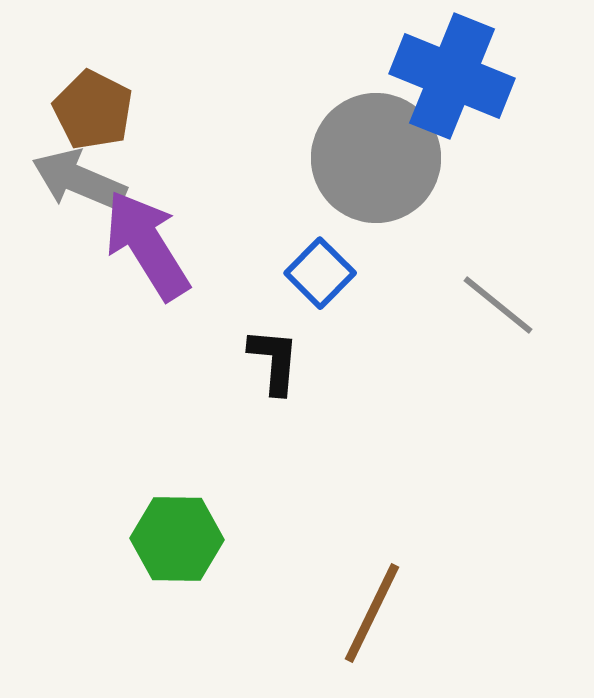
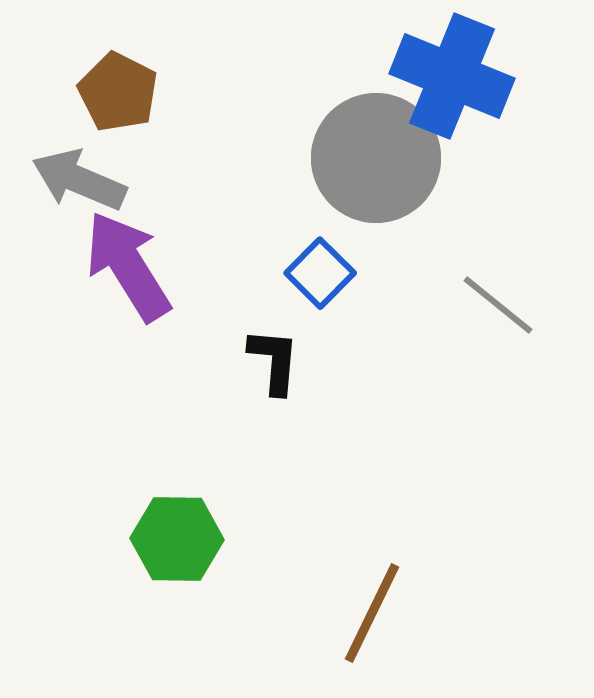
brown pentagon: moved 25 px right, 18 px up
purple arrow: moved 19 px left, 21 px down
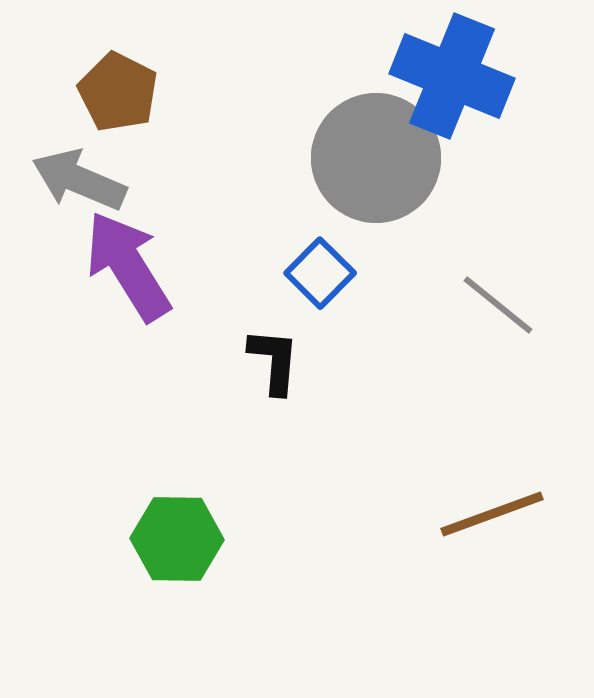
brown line: moved 120 px right, 99 px up; rotated 44 degrees clockwise
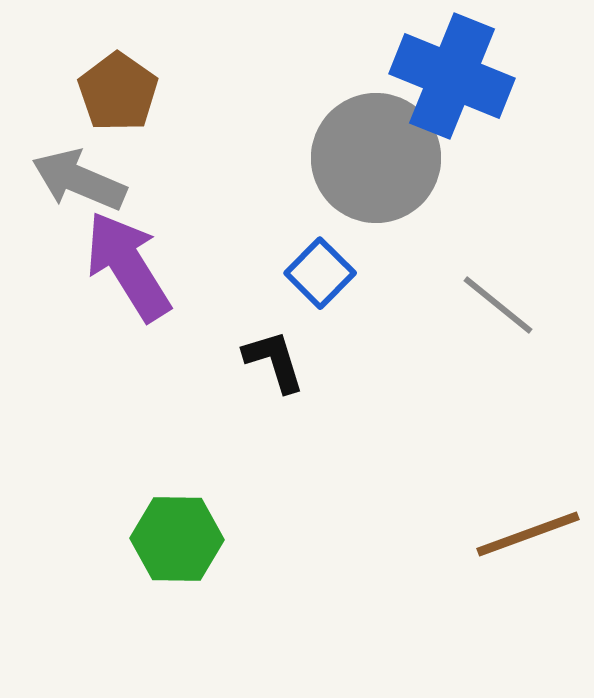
brown pentagon: rotated 8 degrees clockwise
black L-shape: rotated 22 degrees counterclockwise
brown line: moved 36 px right, 20 px down
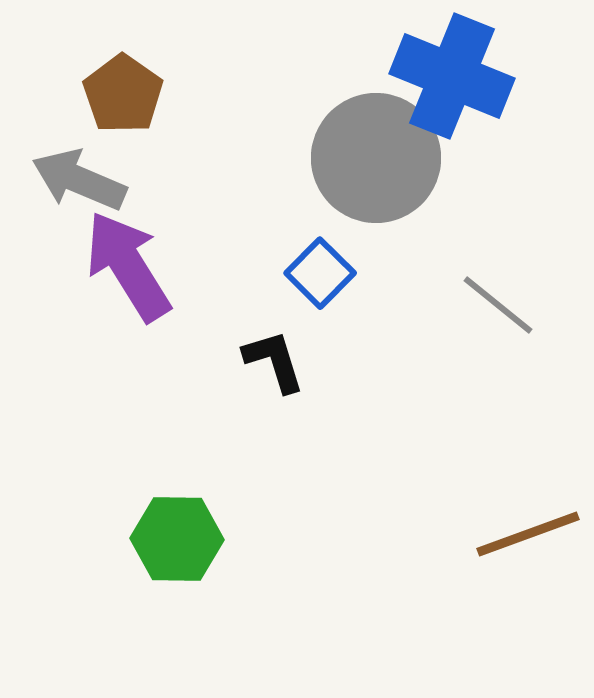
brown pentagon: moved 5 px right, 2 px down
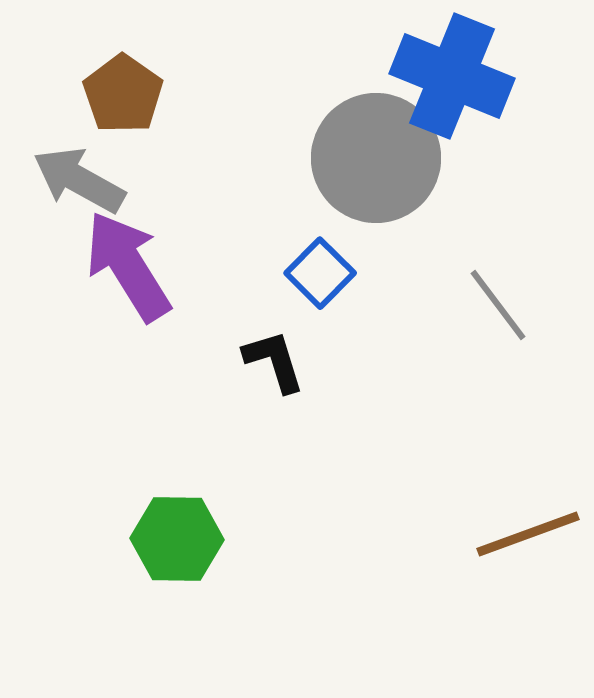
gray arrow: rotated 6 degrees clockwise
gray line: rotated 14 degrees clockwise
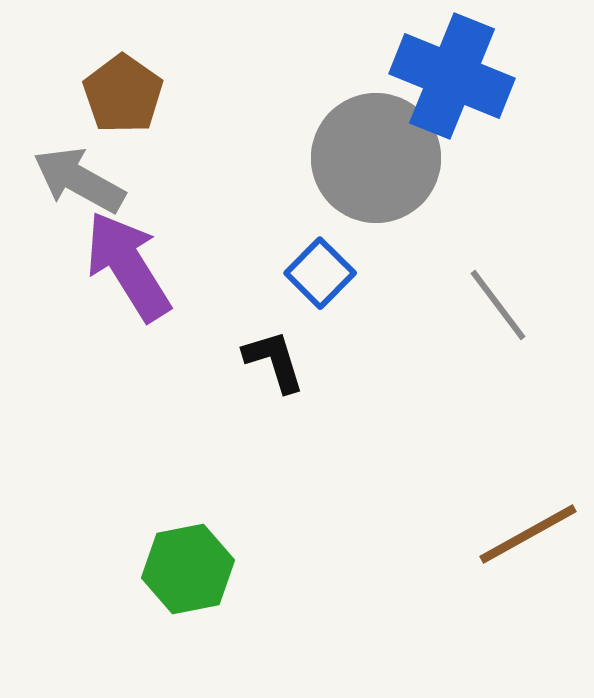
brown line: rotated 9 degrees counterclockwise
green hexagon: moved 11 px right, 30 px down; rotated 12 degrees counterclockwise
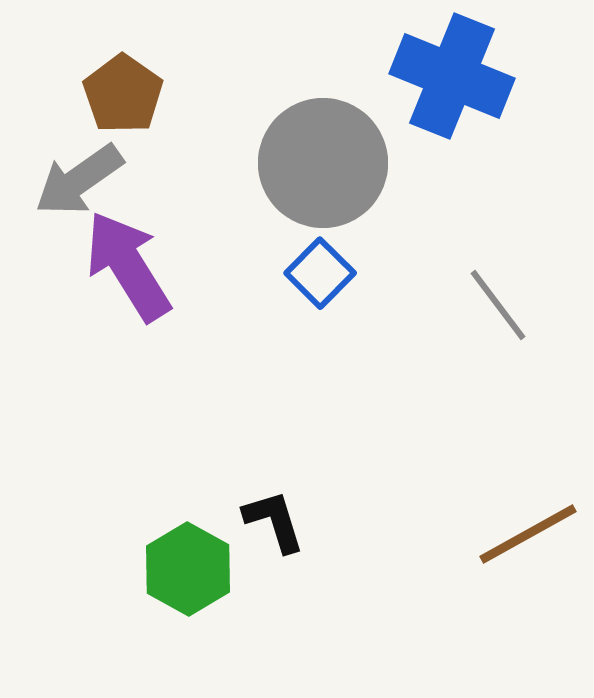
gray circle: moved 53 px left, 5 px down
gray arrow: rotated 64 degrees counterclockwise
black L-shape: moved 160 px down
green hexagon: rotated 20 degrees counterclockwise
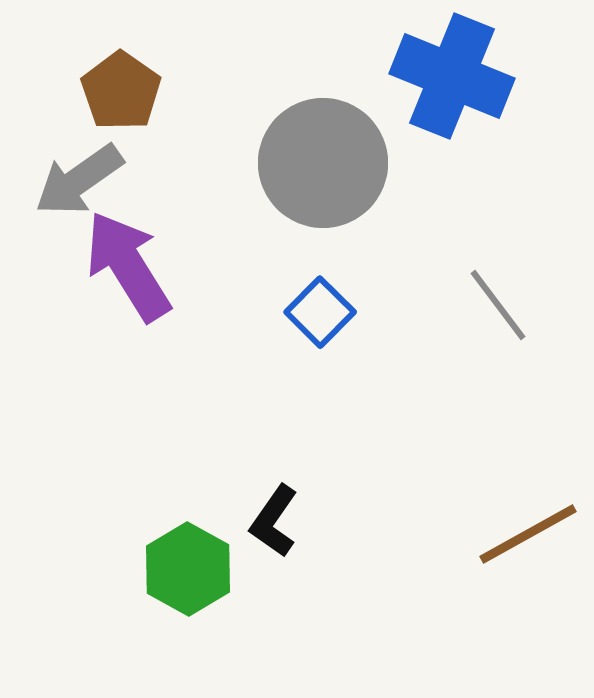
brown pentagon: moved 2 px left, 3 px up
blue square: moved 39 px down
black L-shape: rotated 128 degrees counterclockwise
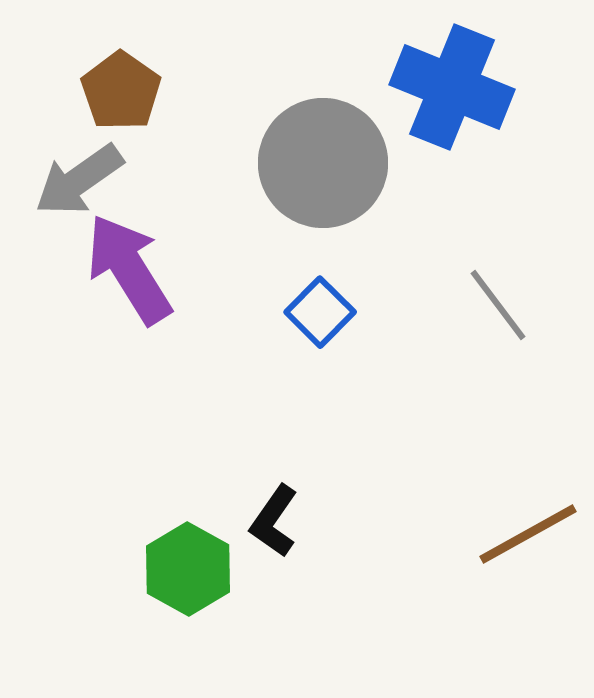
blue cross: moved 11 px down
purple arrow: moved 1 px right, 3 px down
